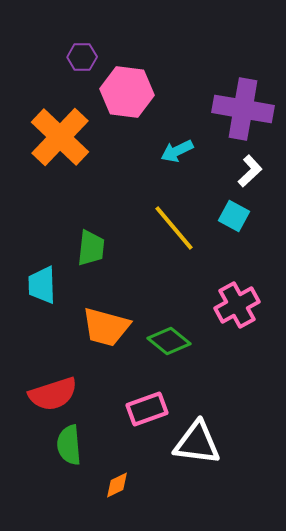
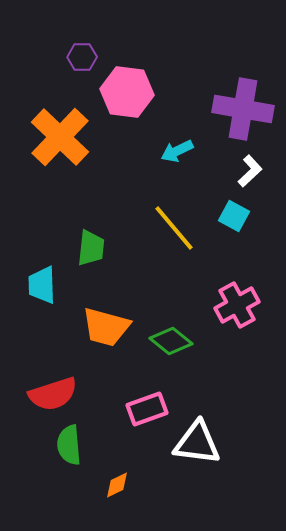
green diamond: moved 2 px right
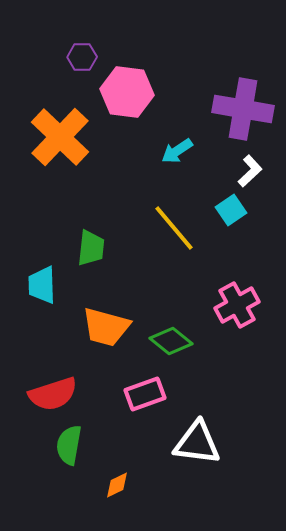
cyan arrow: rotated 8 degrees counterclockwise
cyan square: moved 3 px left, 6 px up; rotated 28 degrees clockwise
pink rectangle: moved 2 px left, 15 px up
green semicircle: rotated 15 degrees clockwise
